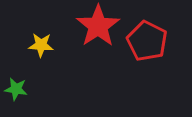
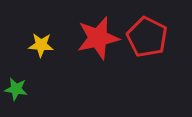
red star: moved 12 px down; rotated 21 degrees clockwise
red pentagon: moved 4 px up
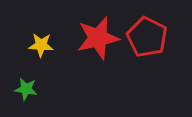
green star: moved 10 px right
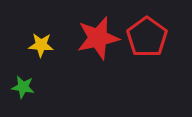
red pentagon: rotated 9 degrees clockwise
green star: moved 3 px left, 2 px up
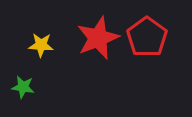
red star: rotated 9 degrees counterclockwise
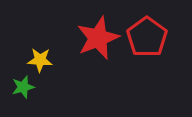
yellow star: moved 1 px left, 15 px down
green star: rotated 25 degrees counterclockwise
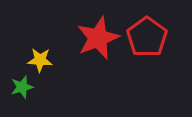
green star: moved 1 px left
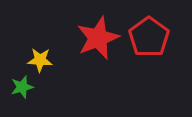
red pentagon: moved 2 px right
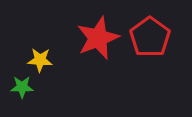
red pentagon: moved 1 px right
green star: rotated 15 degrees clockwise
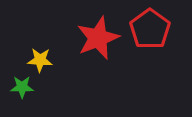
red pentagon: moved 8 px up
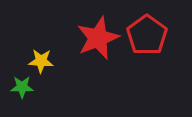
red pentagon: moved 3 px left, 6 px down
yellow star: moved 1 px right, 1 px down
